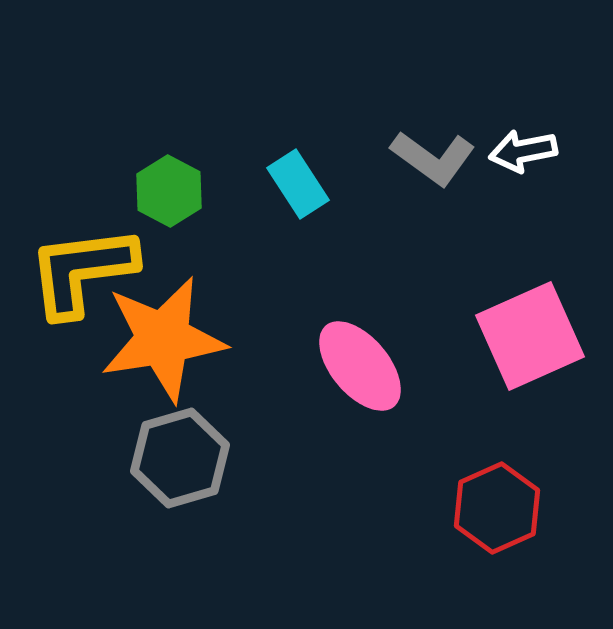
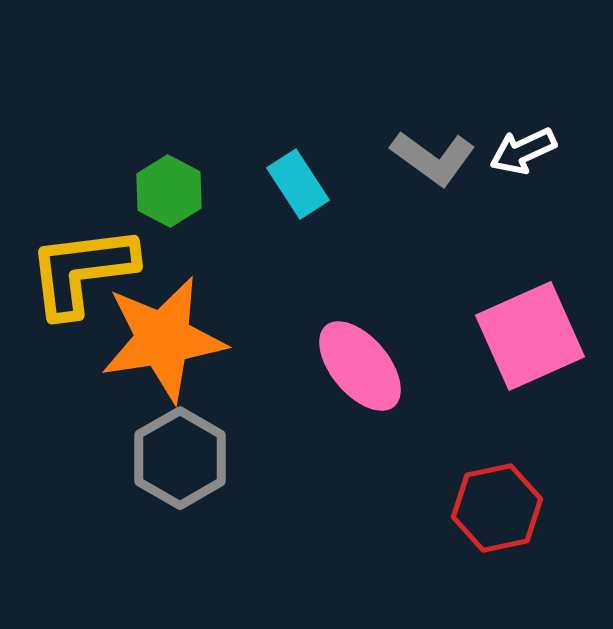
white arrow: rotated 14 degrees counterclockwise
gray hexagon: rotated 14 degrees counterclockwise
red hexagon: rotated 12 degrees clockwise
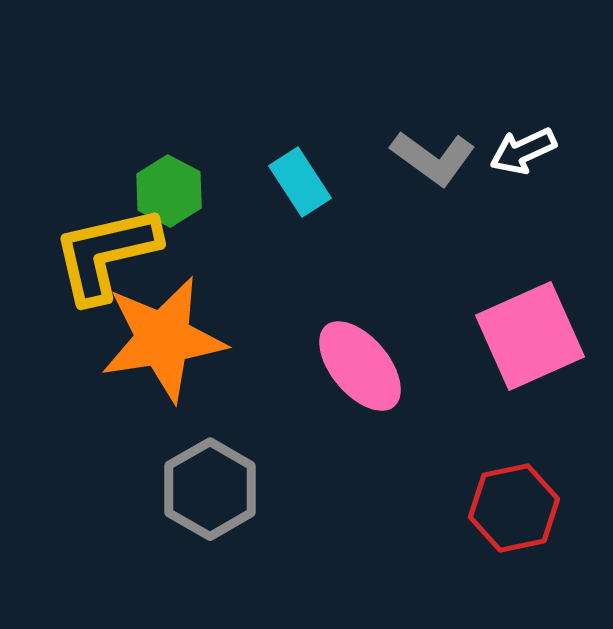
cyan rectangle: moved 2 px right, 2 px up
yellow L-shape: moved 24 px right, 17 px up; rotated 6 degrees counterclockwise
gray hexagon: moved 30 px right, 31 px down
red hexagon: moved 17 px right
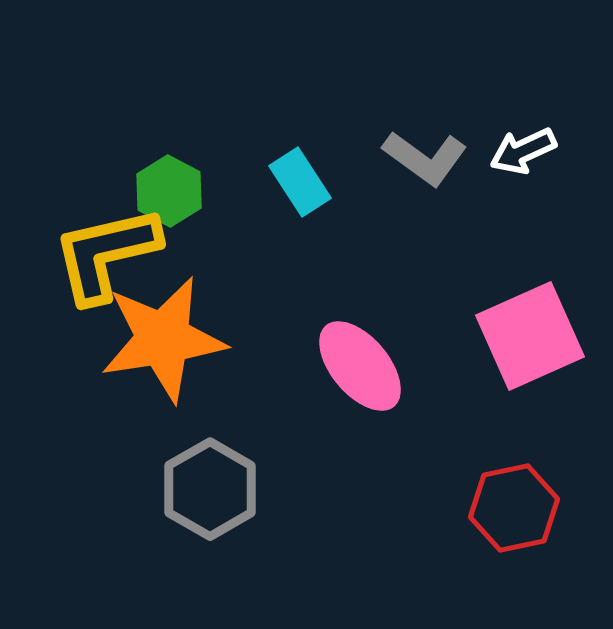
gray L-shape: moved 8 px left
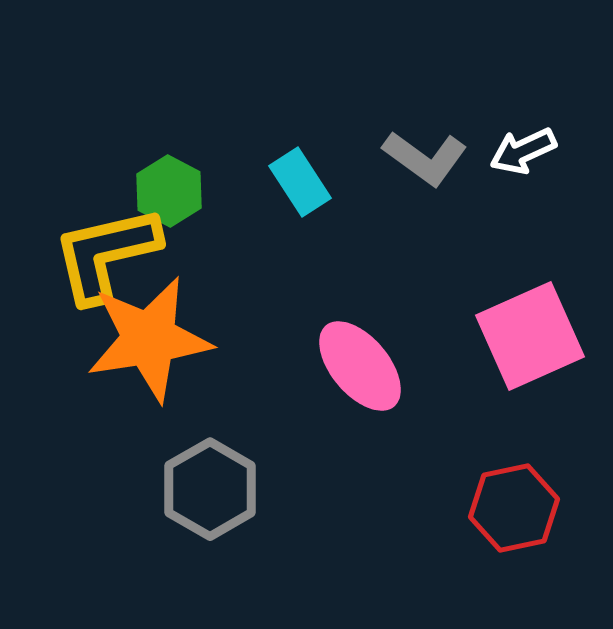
orange star: moved 14 px left
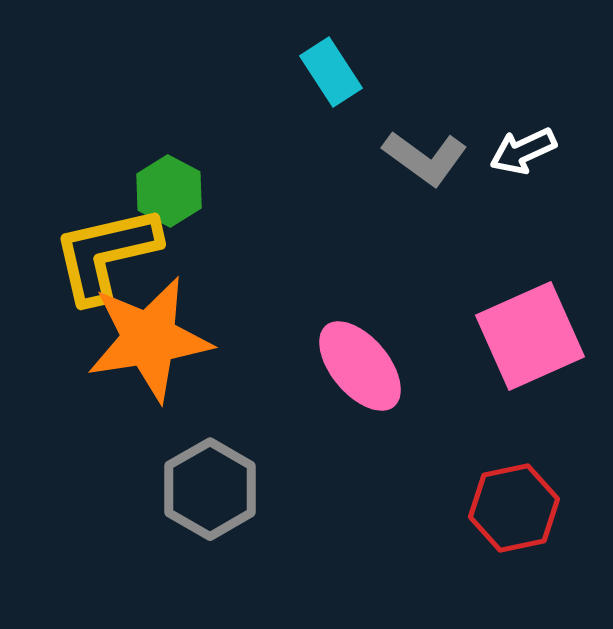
cyan rectangle: moved 31 px right, 110 px up
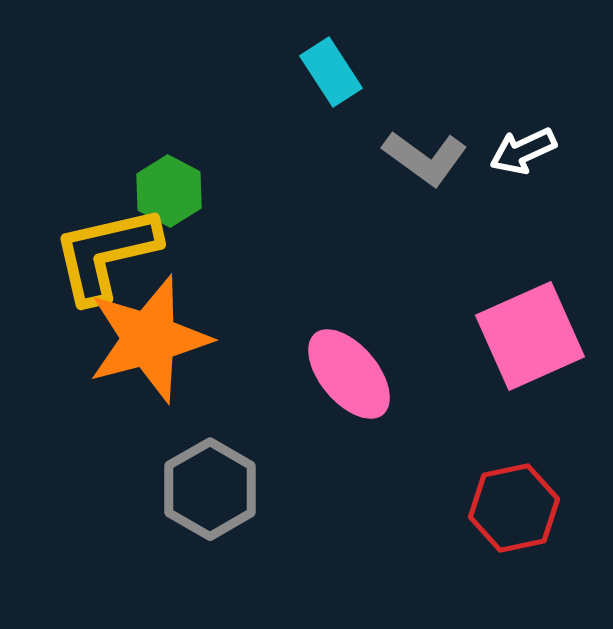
orange star: rotated 6 degrees counterclockwise
pink ellipse: moved 11 px left, 8 px down
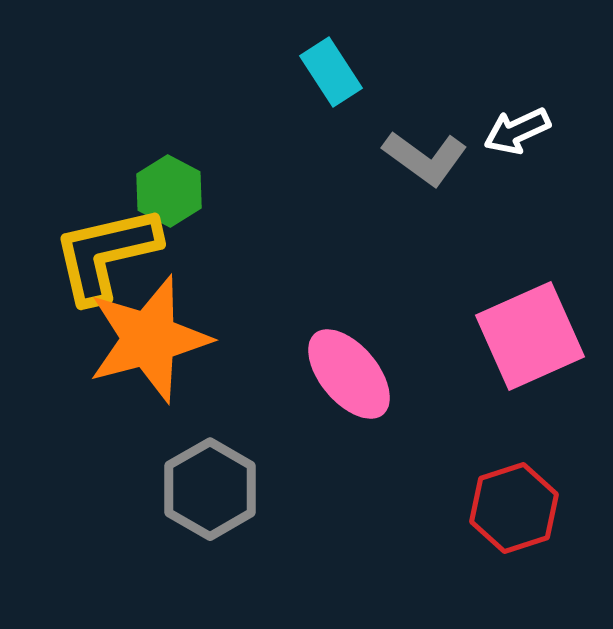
white arrow: moved 6 px left, 20 px up
red hexagon: rotated 6 degrees counterclockwise
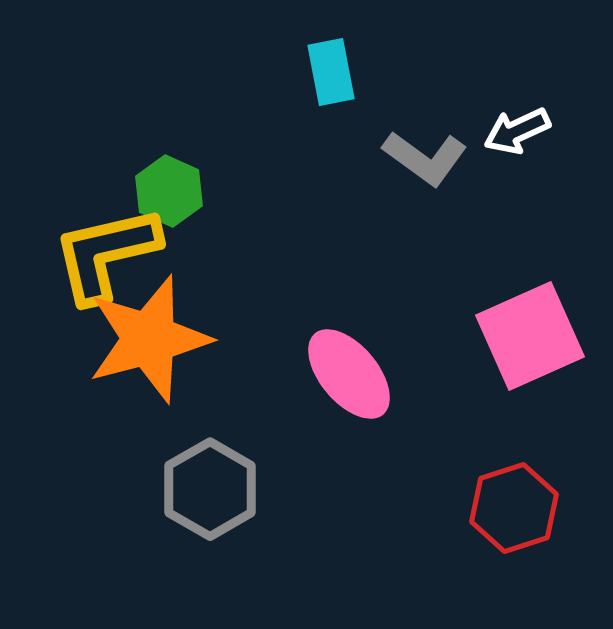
cyan rectangle: rotated 22 degrees clockwise
green hexagon: rotated 4 degrees counterclockwise
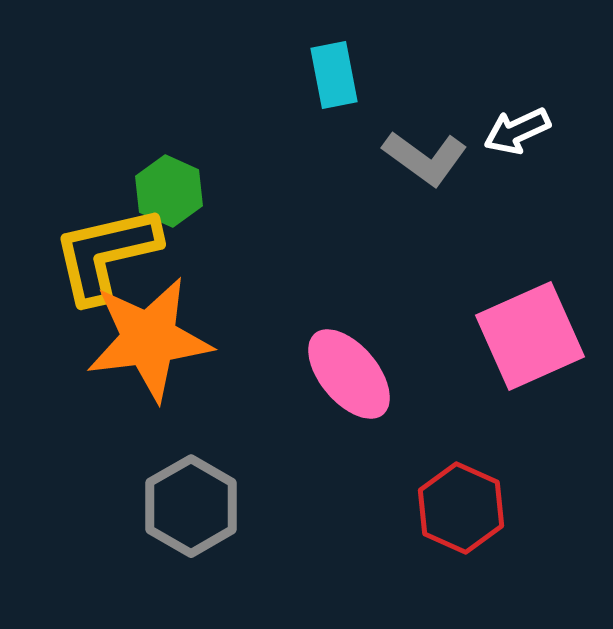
cyan rectangle: moved 3 px right, 3 px down
orange star: rotated 8 degrees clockwise
gray hexagon: moved 19 px left, 17 px down
red hexagon: moved 53 px left; rotated 18 degrees counterclockwise
